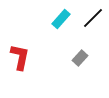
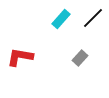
red L-shape: rotated 92 degrees counterclockwise
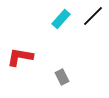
black line: moved 2 px up
gray rectangle: moved 18 px left, 19 px down; rotated 70 degrees counterclockwise
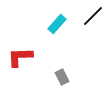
cyan rectangle: moved 4 px left, 5 px down
red L-shape: rotated 12 degrees counterclockwise
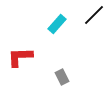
black line: moved 1 px right, 1 px up
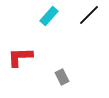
black line: moved 5 px left
cyan rectangle: moved 8 px left, 8 px up
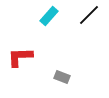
gray rectangle: rotated 42 degrees counterclockwise
